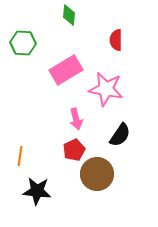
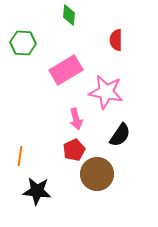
pink star: moved 3 px down
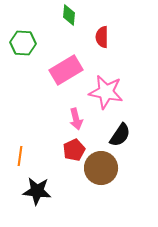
red semicircle: moved 14 px left, 3 px up
brown circle: moved 4 px right, 6 px up
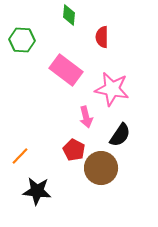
green hexagon: moved 1 px left, 3 px up
pink rectangle: rotated 68 degrees clockwise
pink star: moved 6 px right, 3 px up
pink arrow: moved 10 px right, 2 px up
red pentagon: rotated 20 degrees counterclockwise
orange line: rotated 36 degrees clockwise
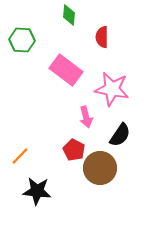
brown circle: moved 1 px left
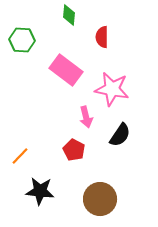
brown circle: moved 31 px down
black star: moved 3 px right
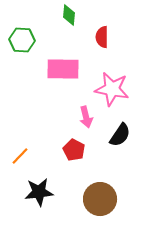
pink rectangle: moved 3 px left, 1 px up; rotated 36 degrees counterclockwise
black star: moved 1 px left, 1 px down; rotated 12 degrees counterclockwise
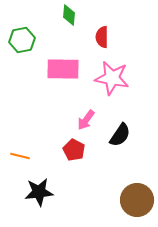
green hexagon: rotated 15 degrees counterclockwise
pink star: moved 11 px up
pink arrow: moved 3 px down; rotated 50 degrees clockwise
orange line: rotated 60 degrees clockwise
brown circle: moved 37 px right, 1 px down
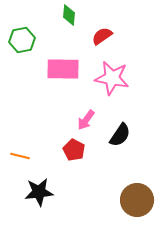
red semicircle: moved 1 px up; rotated 55 degrees clockwise
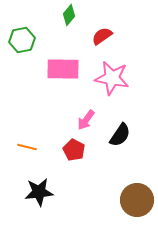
green diamond: rotated 35 degrees clockwise
orange line: moved 7 px right, 9 px up
